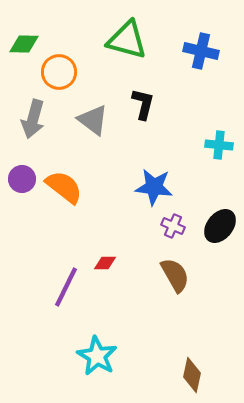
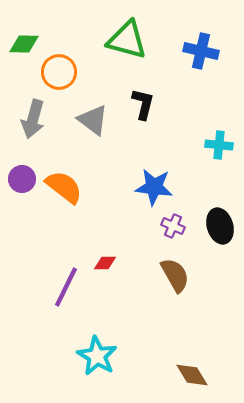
black ellipse: rotated 56 degrees counterclockwise
brown diamond: rotated 44 degrees counterclockwise
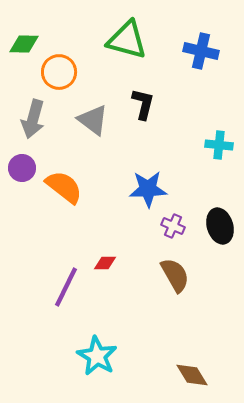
purple circle: moved 11 px up
blue star: moved 6 px left, 2 px down; rotated 9 degrees counterclockwise
